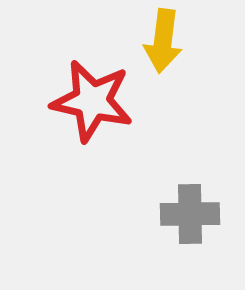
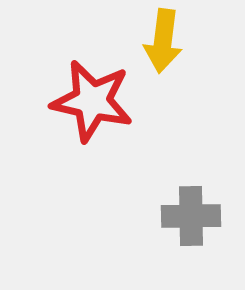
gray cross: moved 1 px right, 2 px down
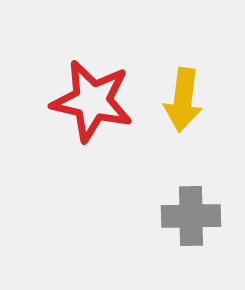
yellow arrow: moved 20 px right, 59 px down
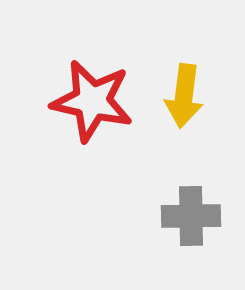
yellow arrow: moved 1 px right, 4 px up
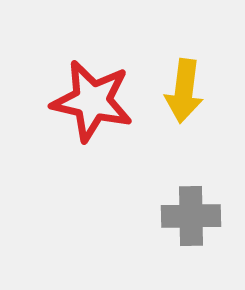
yellow arrow: moved 5 px up
